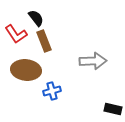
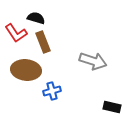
black semicircle: rotated 36 degrees counterclockwise
red L-shape: moved 1 px up
brown rectangle: moved 1 px left, 1 px down
gray arrow: rotated 20 degrees clockwise
black rectangle: moved 1 px left, 2 px up
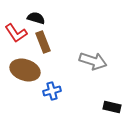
brown ellipse: moved 1 px left; rotated 12 degrees clockwise
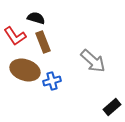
red L-shape: moved 1 px left, 3 px down
gray arrow: rotated 24 degrees clockwise
blue cross: moved 10 px up
black rectangle: rotated 54 degrees counterclockwise
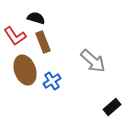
brown ellipse: rotated 52 degrees clockwise
blue cross: rotated 18 degrees counterclockwise
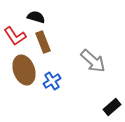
black semicircle: moved 1 px up
brown ellipse: moved 1 px left
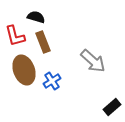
red L-shape: rotated 20 degrees clockwise
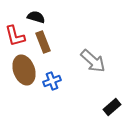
blue cross: rotated 12 degrees clockwise
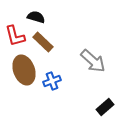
brown rectangle: rotated 25 degrees counterclockwise
black rectangle: moved 7 px left
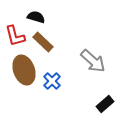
blue cross: rotated 24 degrees counterclockwise
black rectangle: moved 3 px up
